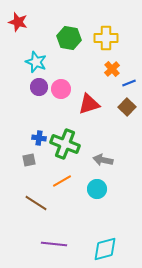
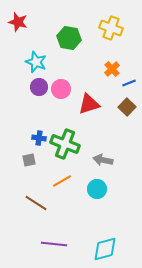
yellow cross: moved 5 px right, 10 px up; rotated 20 degrees clockwise
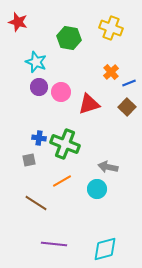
orange cross: moved 1 px left, 3 px down
pink circle: moved 3 px down
gray arrow: moved 5 px right, 7 px down
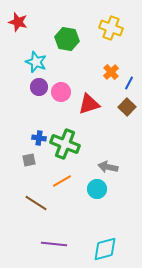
green hexagon: moved 2 px left, 1 px down
blue line: rotated 40 degrees counterclockwise
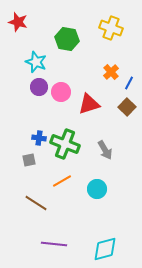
gray arrow: moved 3 px left, 17 px up; rotated 132 degrees counterclockwise
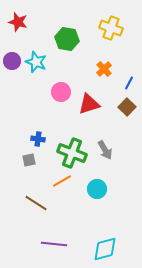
orange cross: moved 7 px left, 3 px up
purple circle: moved 27 px left, 26 px up
blue cross: moved 1 px left, 1 px down
green cross: moved 7 px right, 9 px down
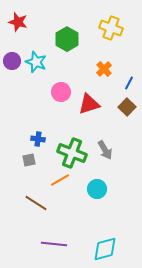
green hexagon: rotated 20 degrees clockwise
orange line: moved 2 px left, 1 px up
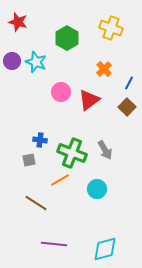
green hexagon: moved 1 px up
red triangle: moved 4 px up; rotated 20 degrees counterclockwise
blue cross: moved 2 px right, 1 px down
